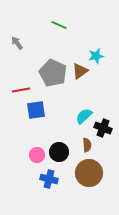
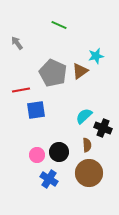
blue cross: rotated 18 degrees clockwise
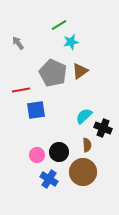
green line: rotated 56 degrees counterclockwise
gray arrow: moved 1 px right
cyan star: moved 25 px left, 14 px up
brown circle: moved 6 px left, 1 px up
